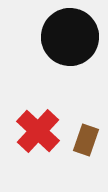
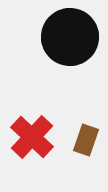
red cross: moved 6 px left, 6 px down
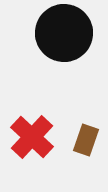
black circle: moved 6 px left, 4 px up
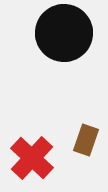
red cross: moved 21 px down
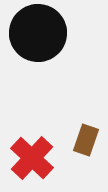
black circle: moved 26 px left
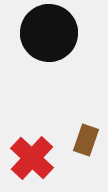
black circle: moved 11 px right
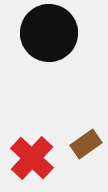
brown rectangle: moved 4 px down; rotated 36 degrees clockwise
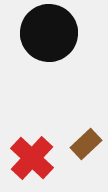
brown rectangle: rotated 8 degrees counterclockwise
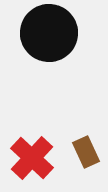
brown rectangle: moved 8 px down; rotated 72 degrees counterclockwise
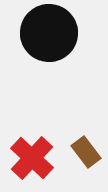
brown rectangle: rotated 12 degrees counterclockwise
